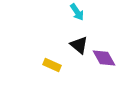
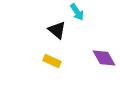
black triangle: moved 22 px left, 15 px up
yellow rectangle: moved 4 px up
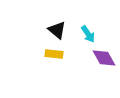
cyan arrow: moved 11 px right, 22 px down
yellow rectangle: moved 2 px right, 7 px up; rotated 18 degrees counterclockwise
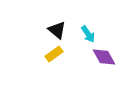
yellow rectangle: rotated 42 degrees counterclockwise
purple diamond: moved 1 px up
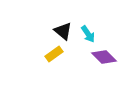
black triangle: moved 6 px right, 1 px down
purple diamond: rotated 15 degrees counterclockwise
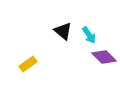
cyan arrow: moved 1 px right, 1 px down
yellow rectangle: moved 26 px left, 10 px down
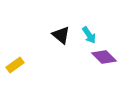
black triangle: moved 2 px left, 4 px down
yellow rectangle: moved 13 px left, 1 px down
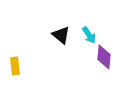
purple diamond: rotated 50 degrees clockwise
yellow rectangle: moved 1 px down; rotated 60 degrees counterclockwise
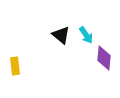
cyan arrow: moved 3 px left
purple diamond: moved 1 px down
